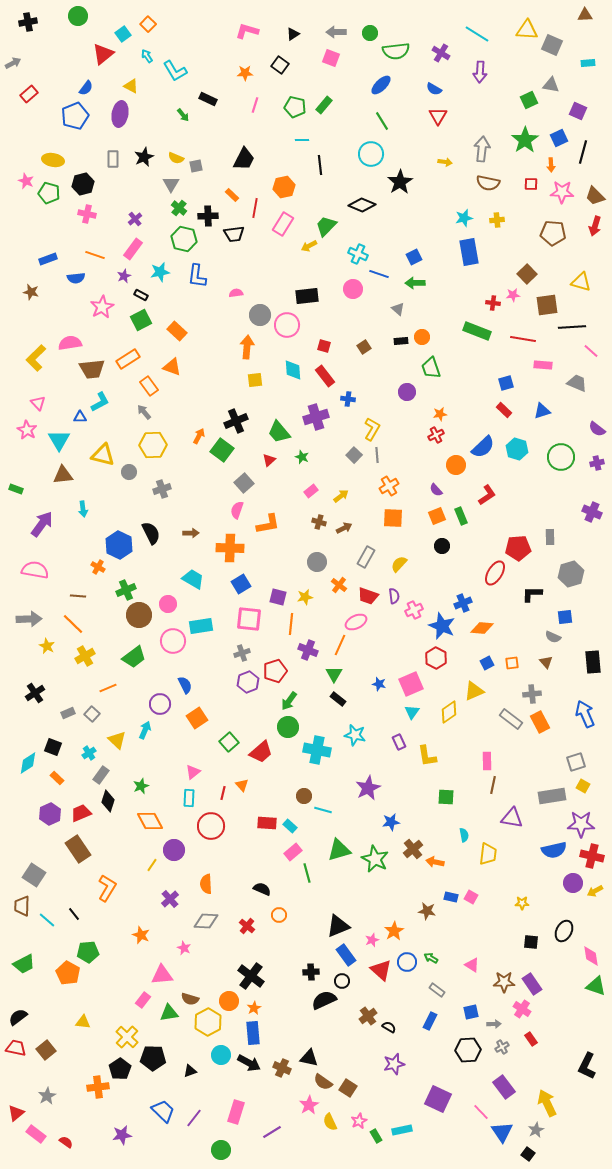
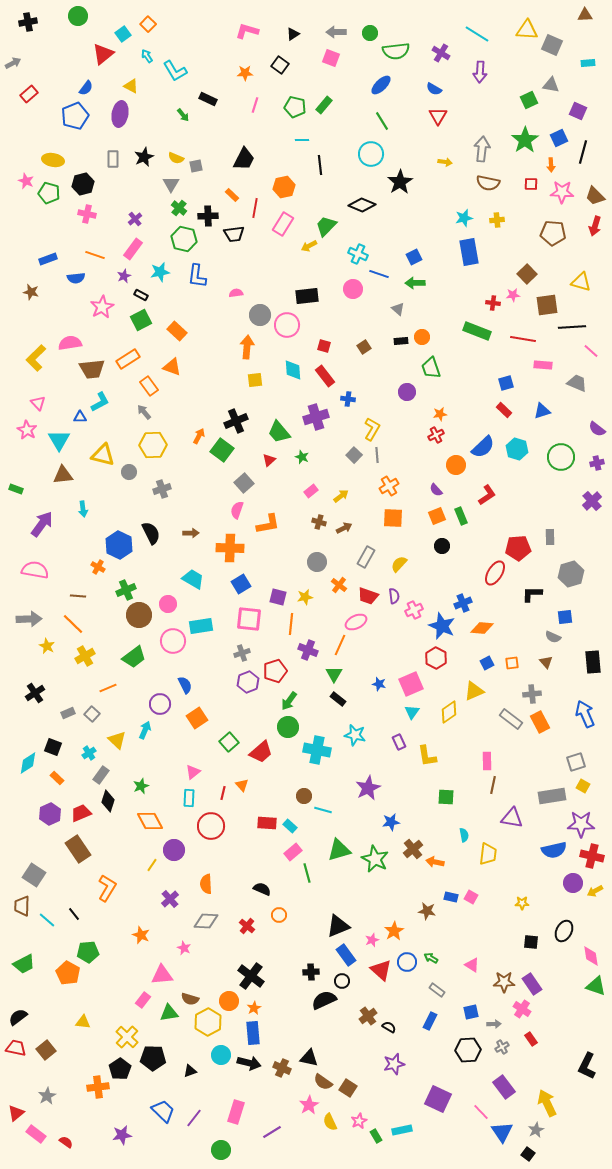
purple cross at (592, 512): moved 11 px up; rotated 24 degrees clockwise
black arrow at (249, 1063): rotated 15 degrees counterclockwise
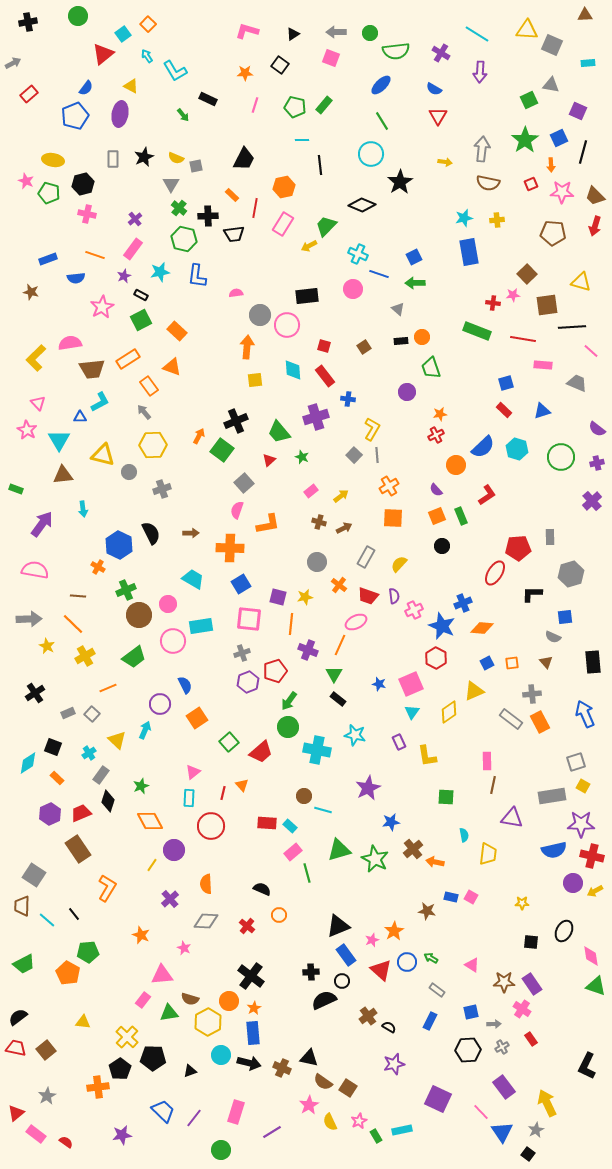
red square at (531, 184): rotated 24 degrees counterclockwise
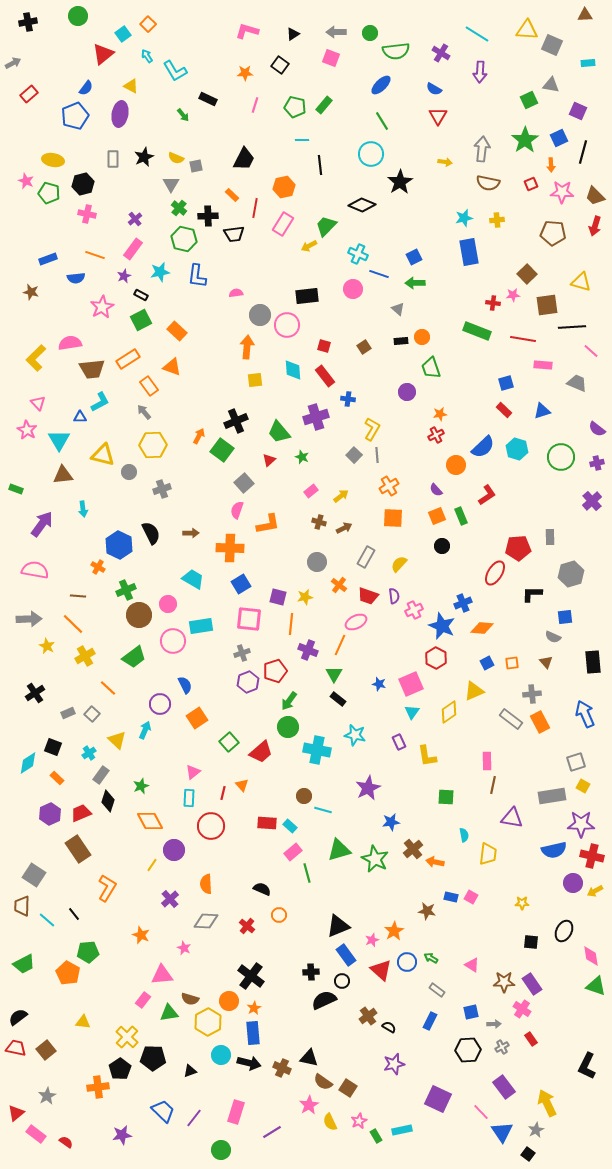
orange line at (108, 688): rotated 66 degrees clockwise
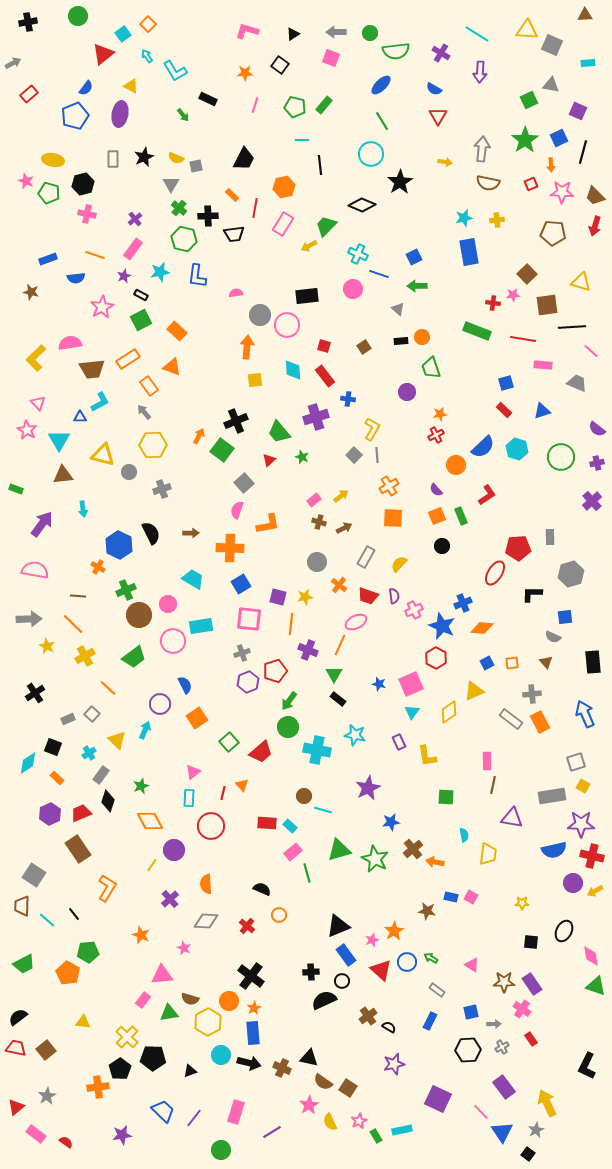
green arrow at (415, 283): moved 2 px right, 3 px down
pink rectangle at (311, 491): moved 3 px right, 9 px down
gray rectangle at (68, 713): moved 6 px down
red triangle at (16, 1113): moved 6 px up
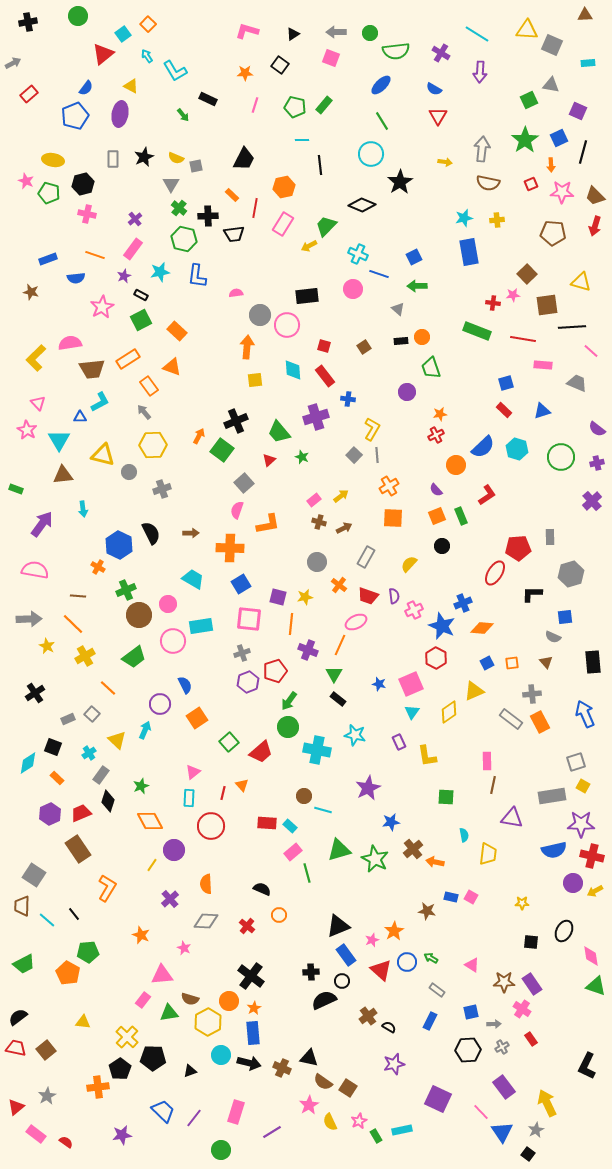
yellow semicircle at (399, 564): moved 10 px right
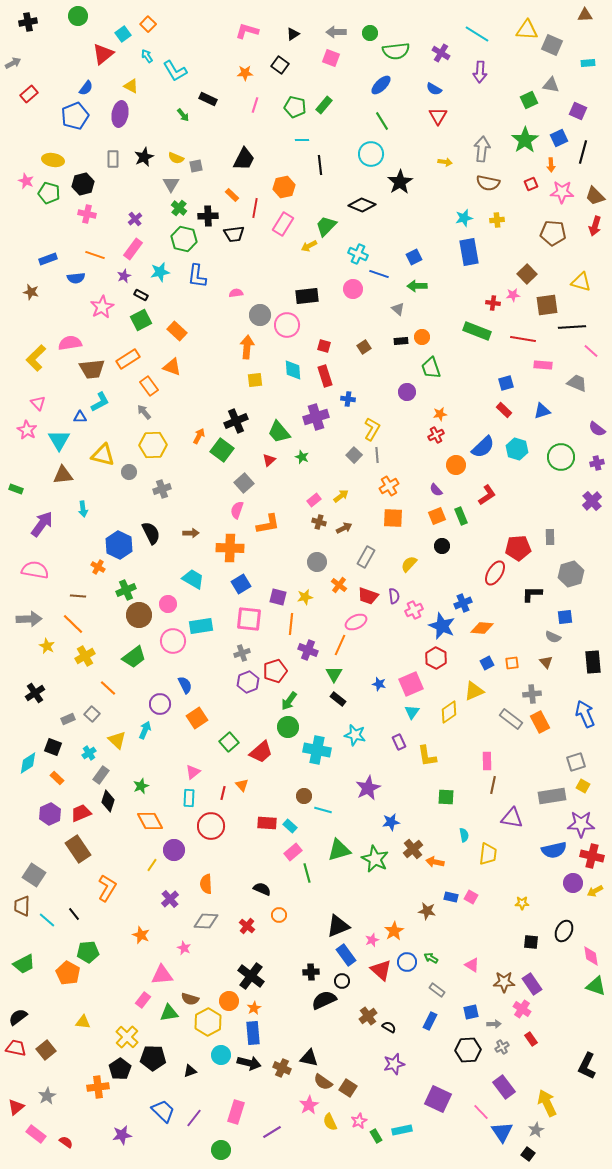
red rectangle at (325, 376): rotated 20 degrees clockwise
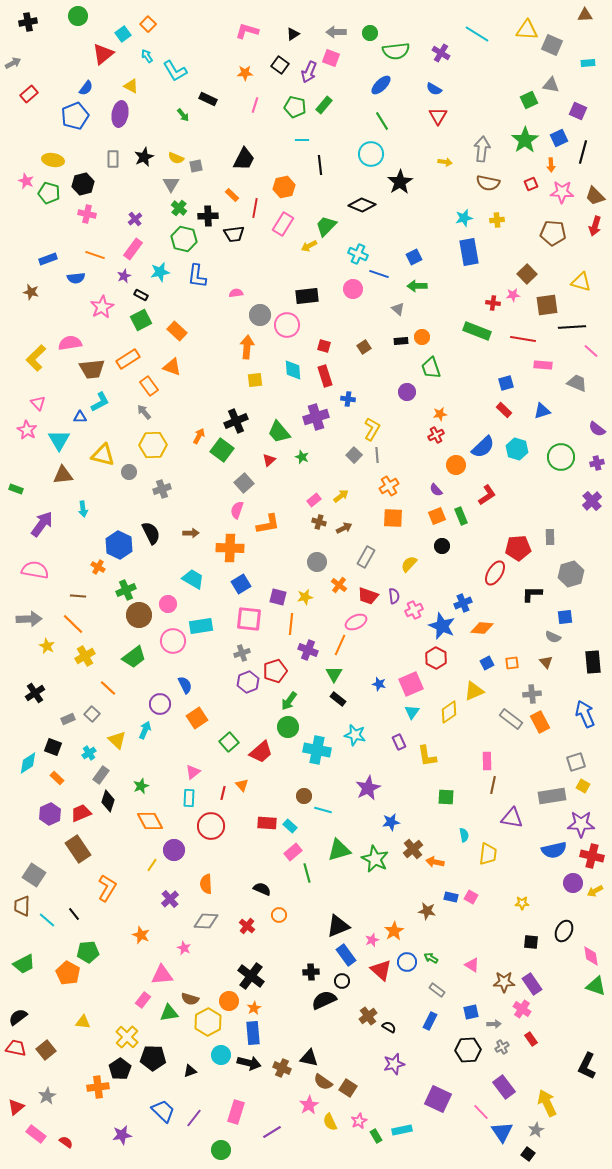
purple arrow at (480, 72): moved 171 px left; rotated 20 degrees clockwise
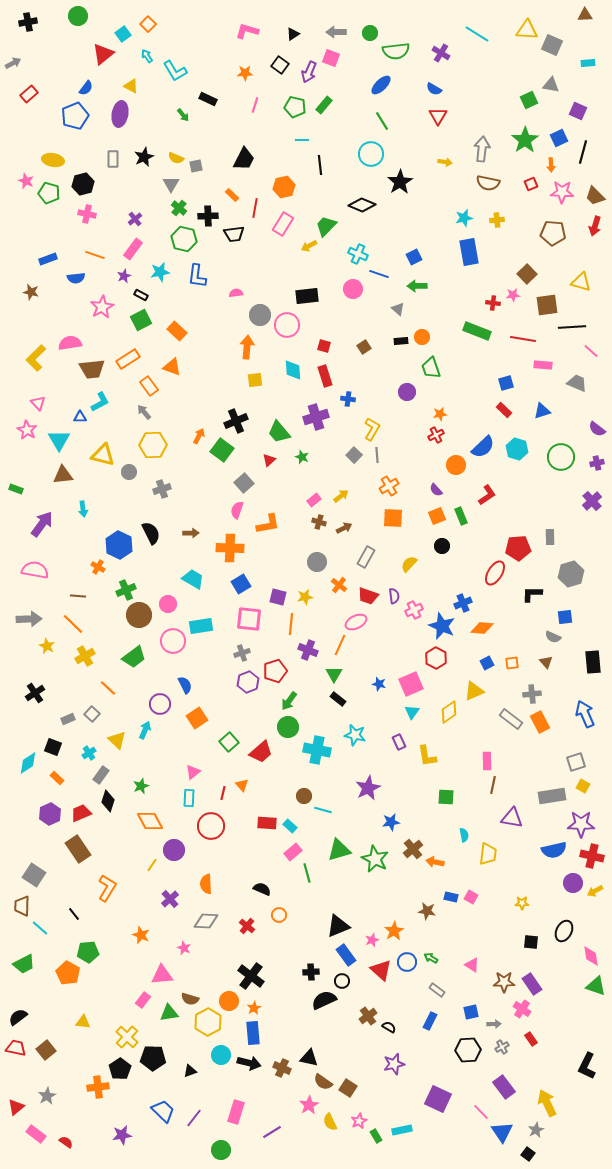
cyan line at (47, 920): moved 7 px left, 8 px down
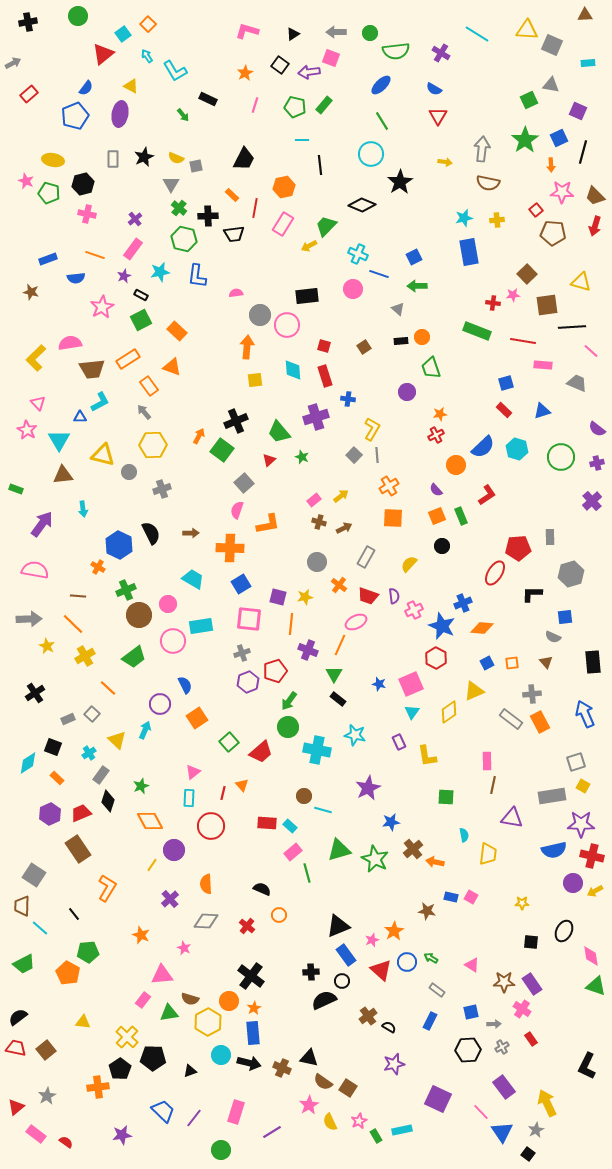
purple arrow at (309, 72): rotated 60 degrees clockwise
orange star at (245, 73): rotated 28 degrees counterclockwise
red square at (531, 184): moved 5 px right, 26 px down; rotated 16 degrees counterclockwise
red line at (523, 339): moved 2 px down
